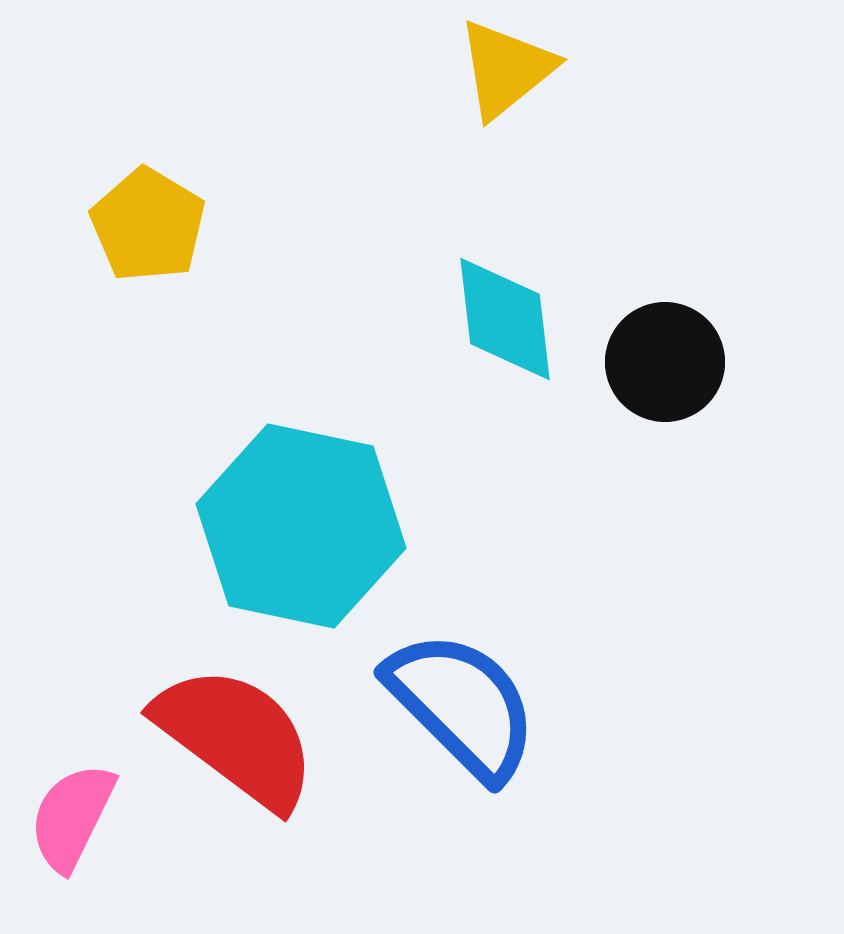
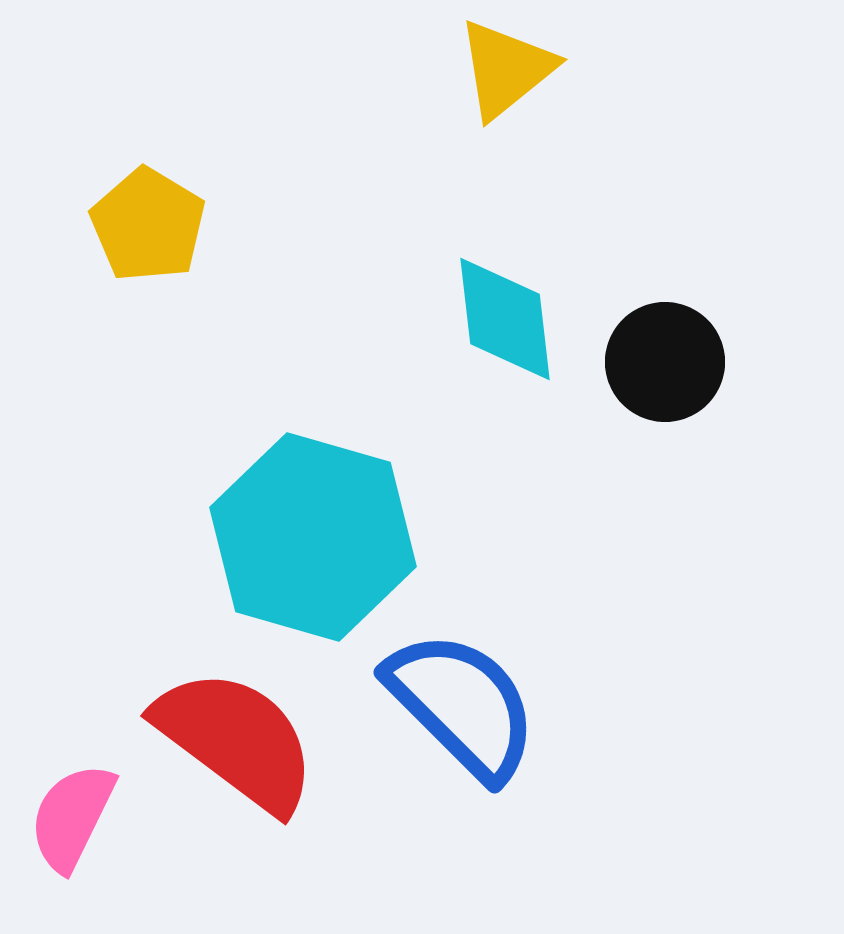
cyan hexagon: moved 12 px right, 11 px down; rotated 4 degrees clockwise
red semicircle: moved 3 px down
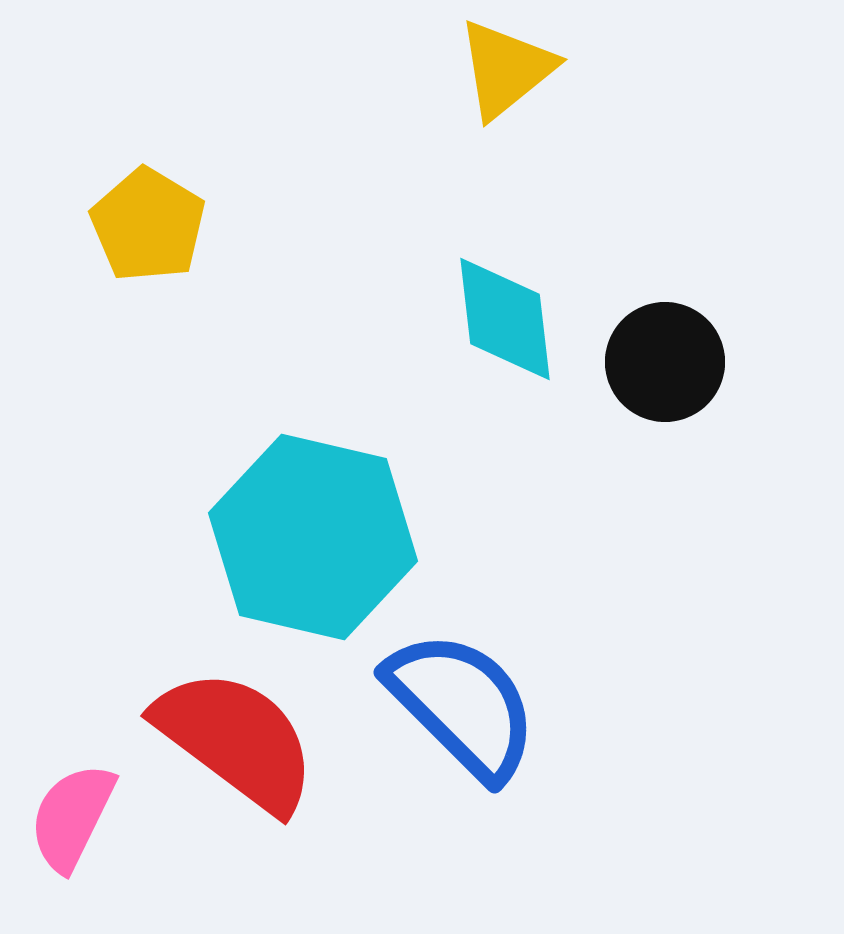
cyan hexagon: rotated 3 degrees counterclockwise
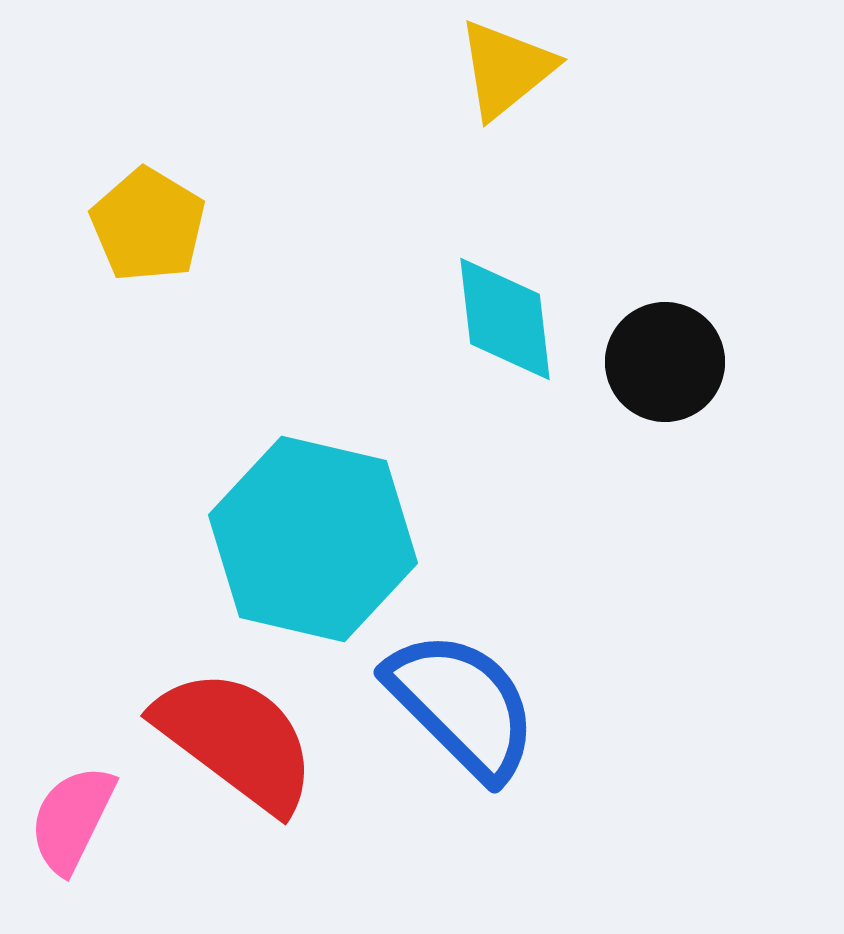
cyan hexagon: moved 2 px down
pink semicircle: moved 2 px down
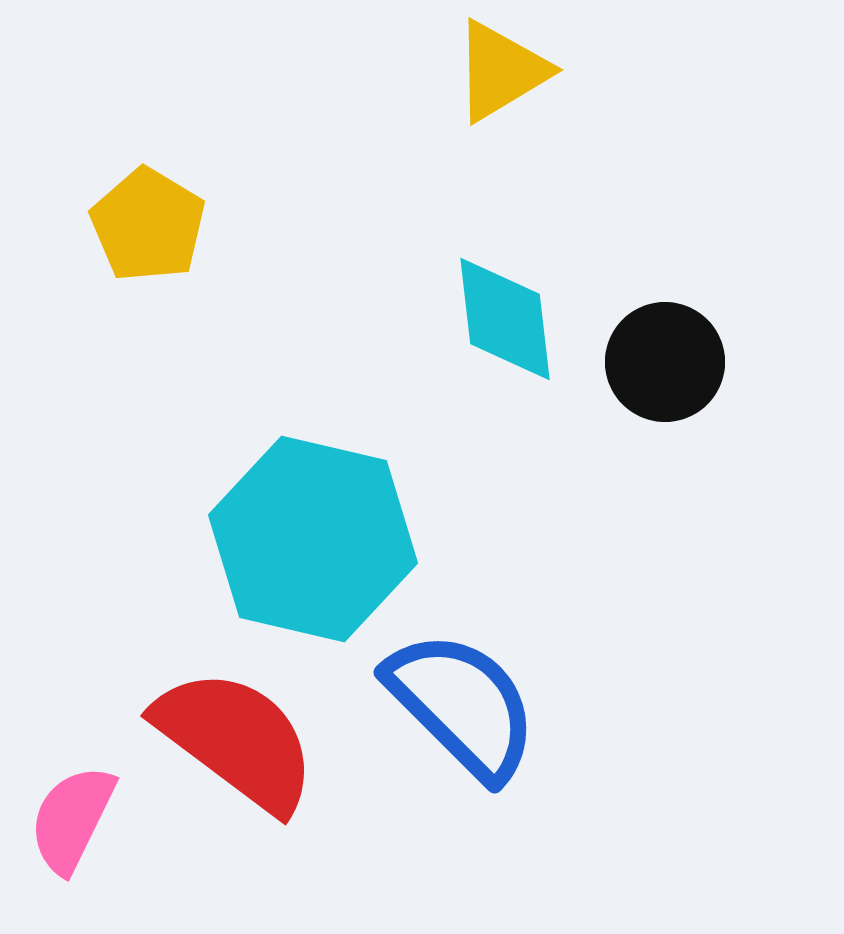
yellow triangle: moved 5 px left, 2 px down; rotated 8 degrees clockwise
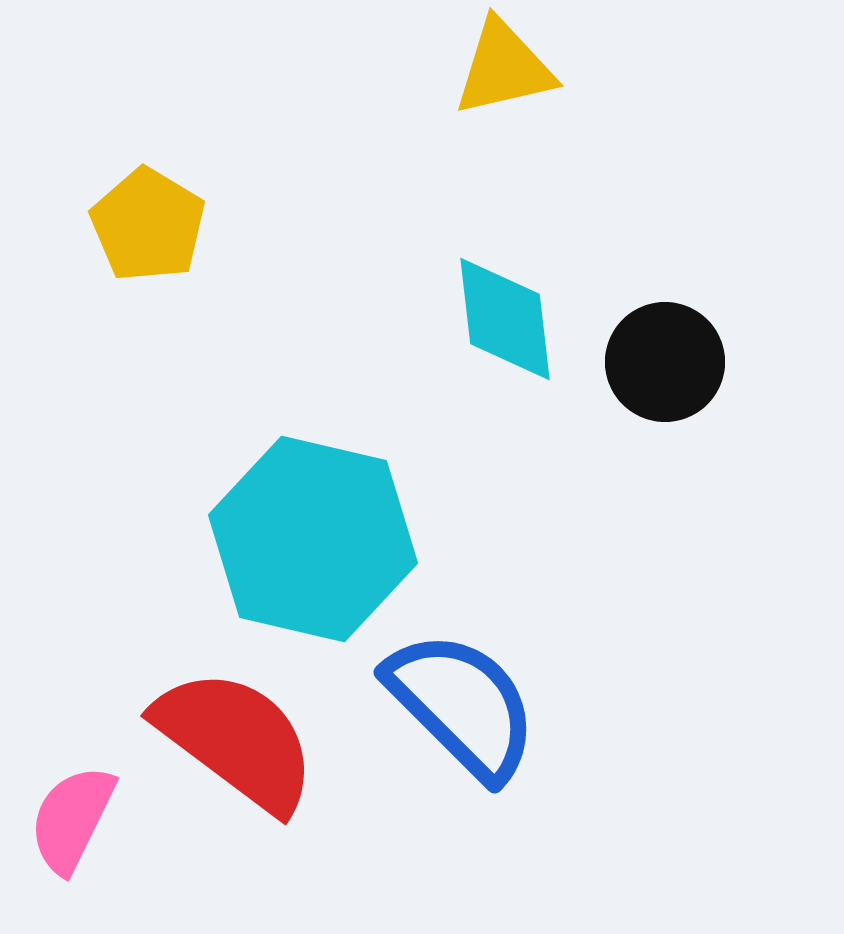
yellow triangle: moved 3 px right, 3 px up; rotated 18 degrees clockwise
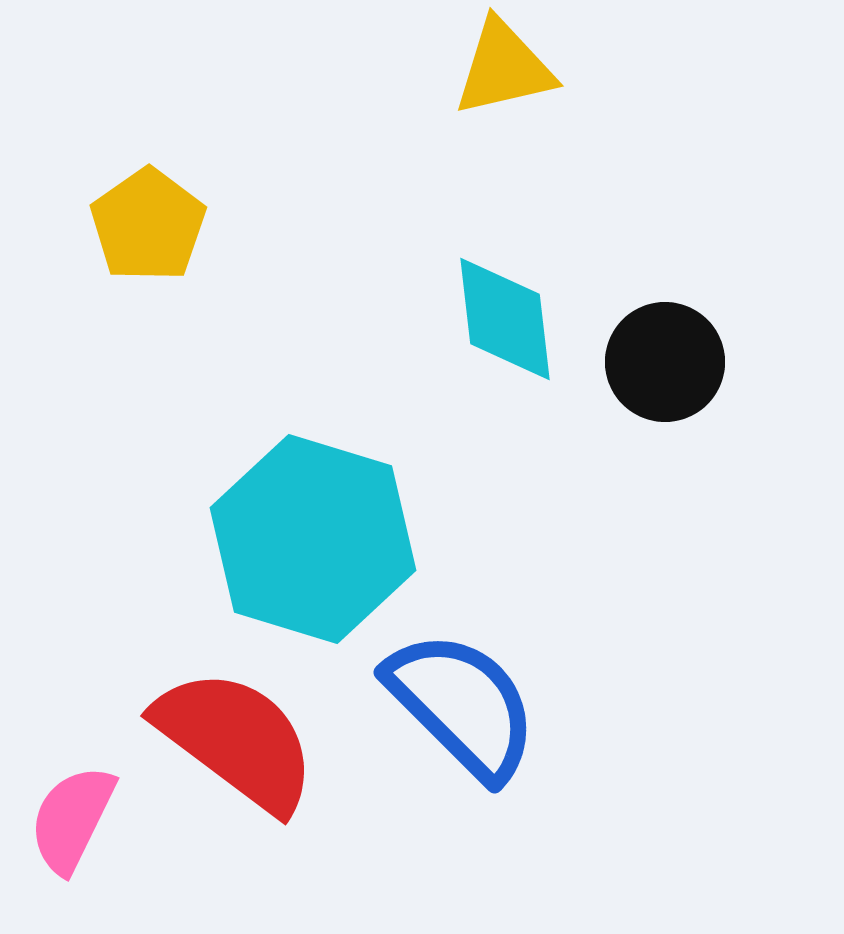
yellow pentagon: rotated 6 degrees clockwise
cyan hexagon: rotated 4 degrees clockwise
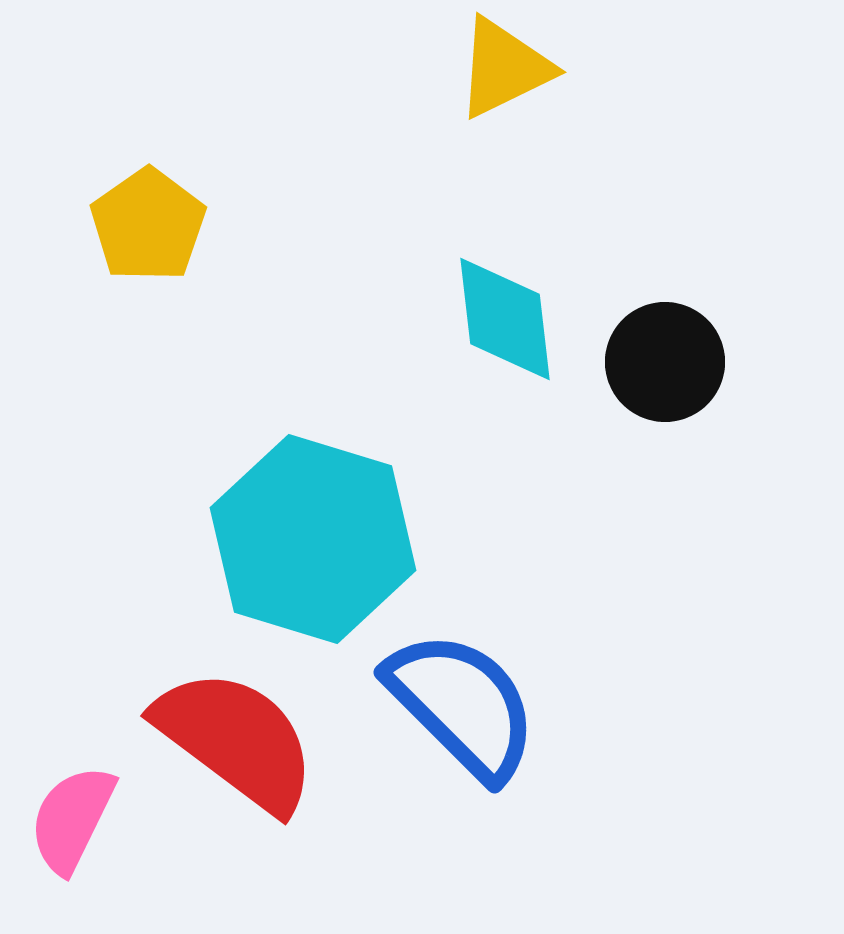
yellow triangle: rotated 13 degrees counterclockwise
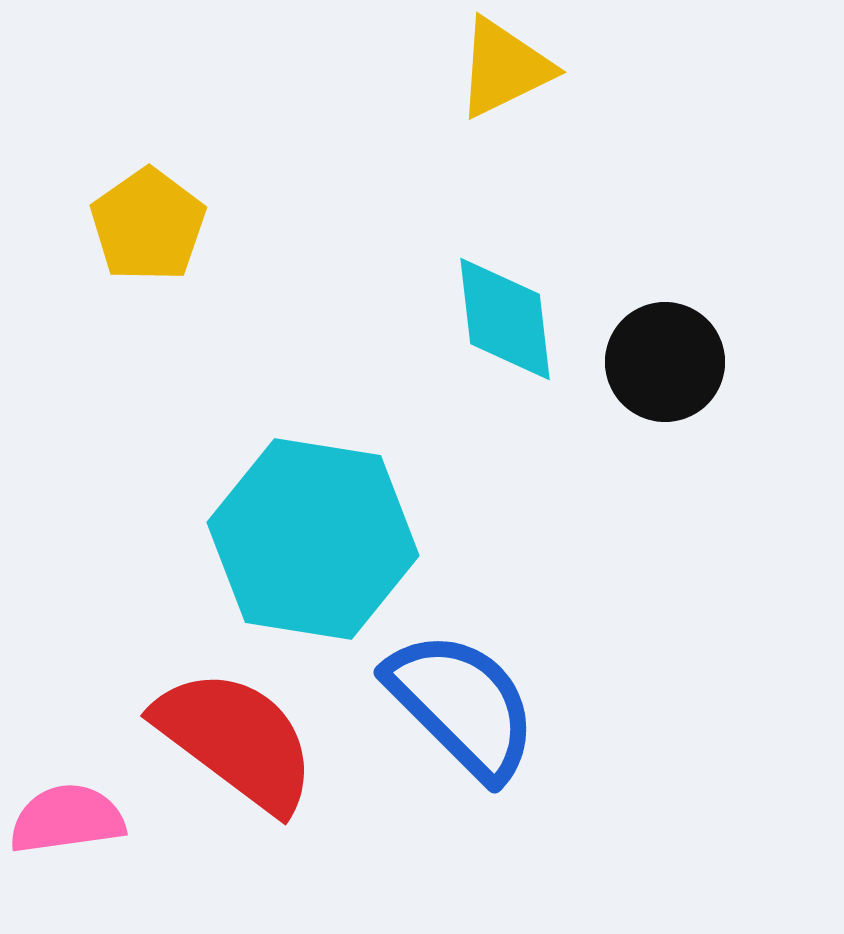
cyan hexagon: rotated 8 degrees counterclockwise
pink semicircle: moved 5 px left; rotated 56 degrees clockwise
